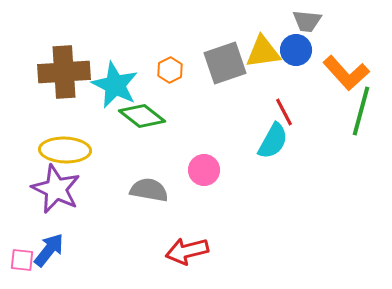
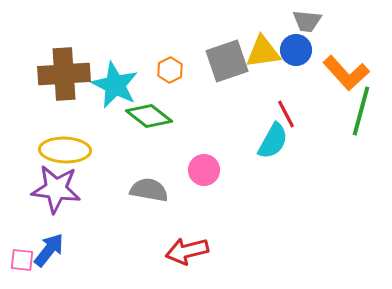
gray square: moved 2 px right, 2 px up
brown cross: moved 2 px down
red line: moved 2 px right, 2 px down
green diamond: moved 7 px right
purple star: rotated 18 degrees counterclockwise
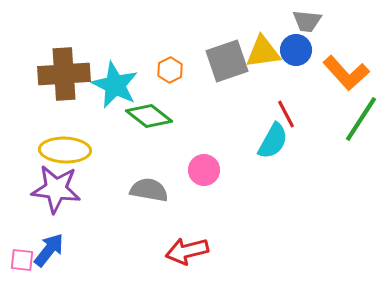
green line: moved 8 px down; rotated 18 degrees clockwise
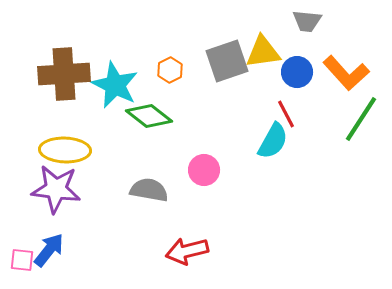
blue circle: moved 1 px right, 22 px down
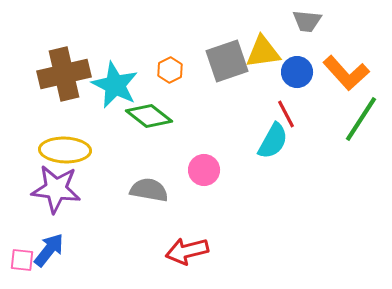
brown cross: rotated 9 degrees counterclockwise
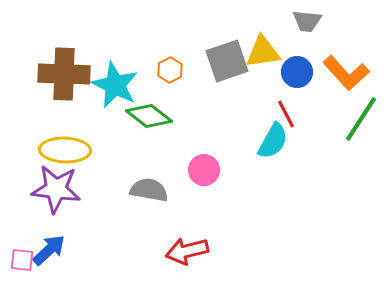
brown cross: rotated 15 degrees clockwise
blue arrow: rotated 9 degrees clockwise
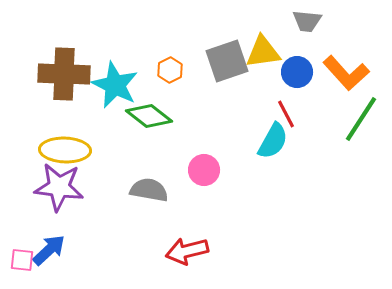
purple star: moved 3 px right, 2 px up
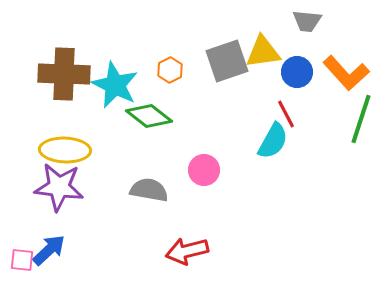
green line: rotated 15 degrees counterclockwise
